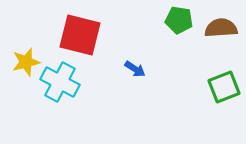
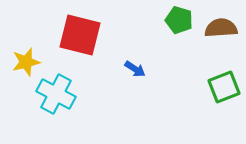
green pentagon: rotated 8 degrees clockwise
cyan cross: moved 4 px left, 12 px down
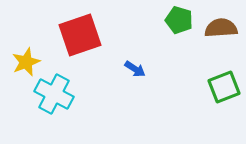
red square: rotated 33 degrees counterclockwise
yellow star: rotated 8 degrees counterclockwise
cyan cross: moved 2 px left
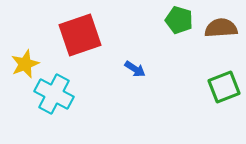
yellow star: moved 1 px left, 2 px down
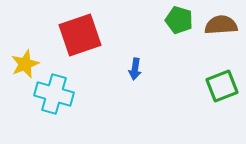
brown semicircle: moved 3 px up
blue arrow: rotated 65 degrees clockwise
green square: moved 2 px left, 1 px up
cyan cross: rotated 12 degrees counterclockwise
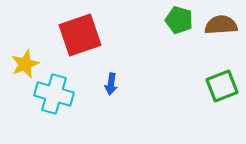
blue arrow: moved 24 px left, 15 px down
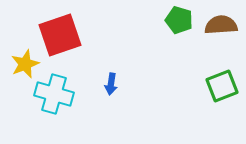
red square: moved 20 px left
